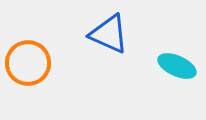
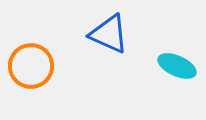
orange circle: moved 3 px right, 3 px down
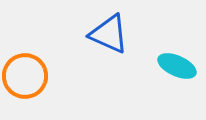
orange circle: moved 6 px left, 10 px down
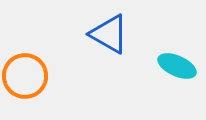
blue triangle: rotated 6 degrees clockwise
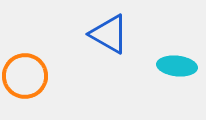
cyan ellipse: rotated 18 degrees counterclockwise
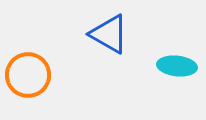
orange circle: moved 3 px right, 1 px up
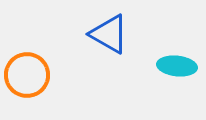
orange circle: moved 1 px left
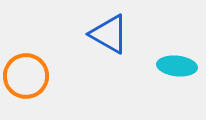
orange circle: moved 1 px left, 1 px down
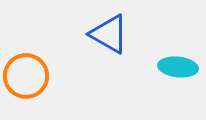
cyan ellipse: moved 1 px right, 1 px down
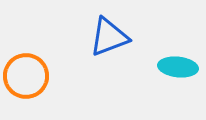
blue triangle: moved 3 px down; rotated 51 degrees counterclockwise
